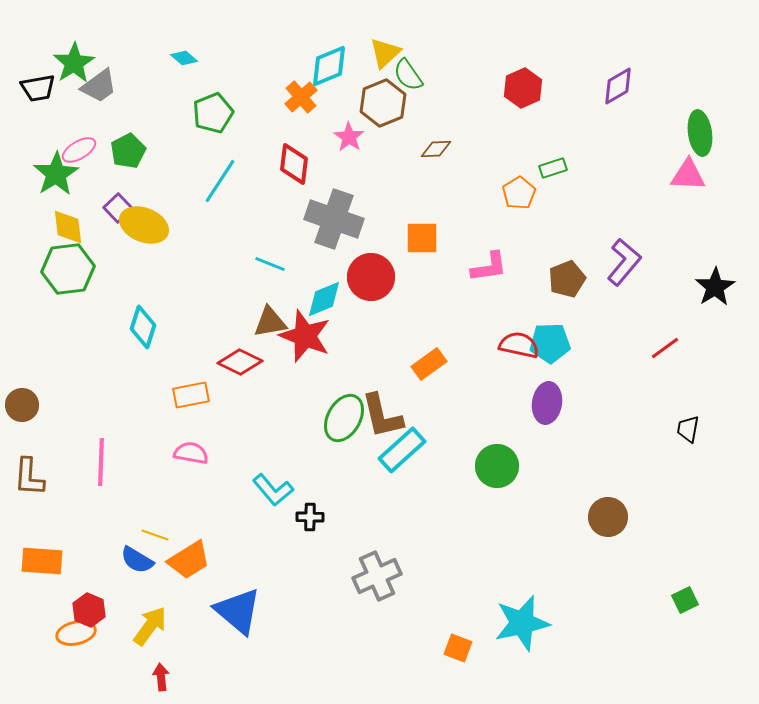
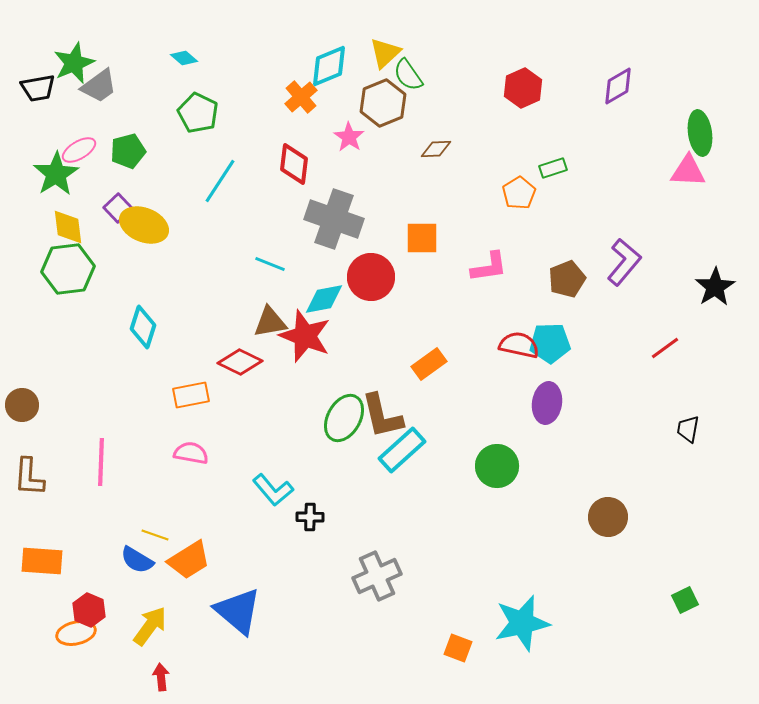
green star at (74, 63): rotated 9 degrees clockwise
green pentagon at (213, 113): moved 15 px left; rotated 24 degrees counterclockwise
green pentagon at (128, 151): rotated 12 degrees clockwise
pink triangle at (688, 175): moved 4 px up
cyan diamond at (324, 299): rotated 12 degrees clockwise
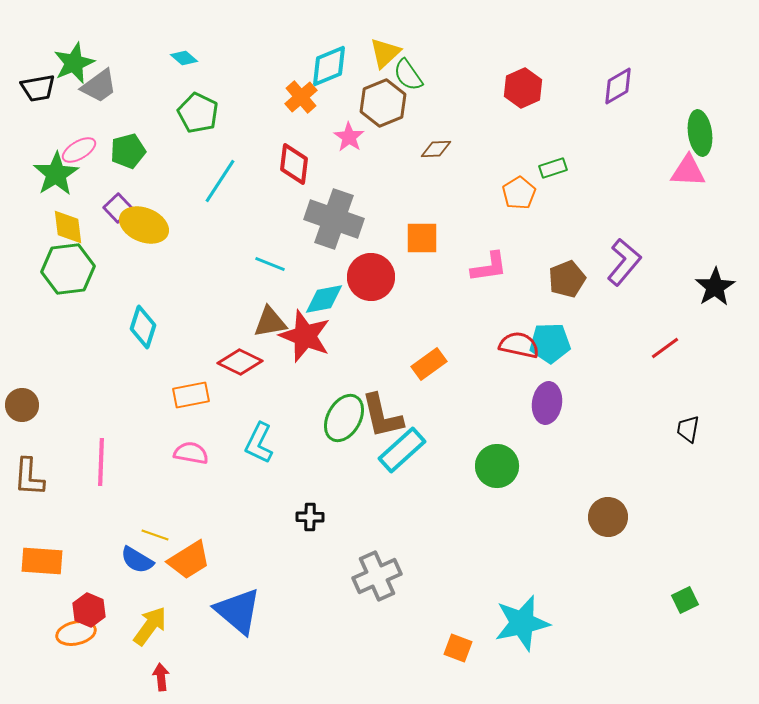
cyan L-shape at (273, 490): moved 14 px left, 47 px up; rotated 66 degrees clockwise
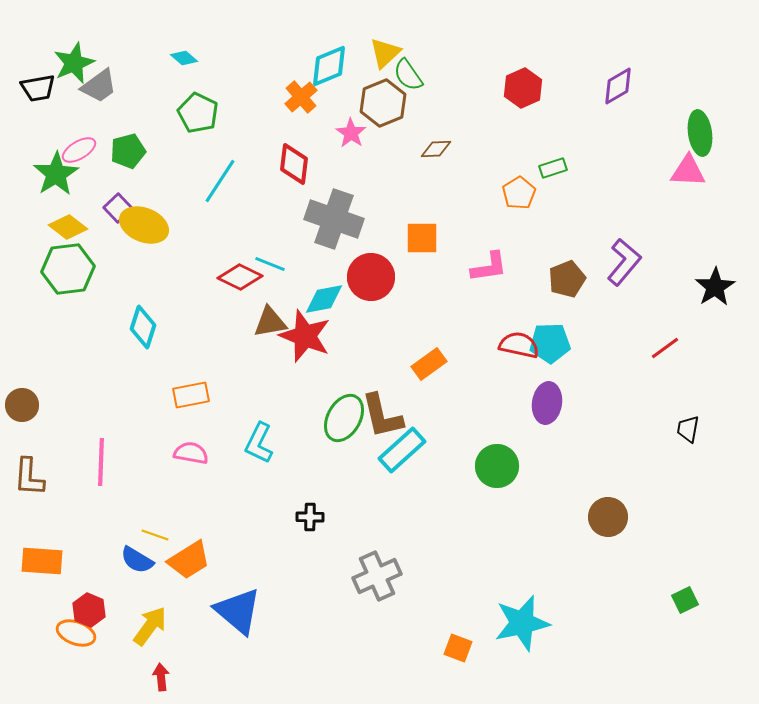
pink star at (349, 137): moved 2 px right, 4 px up
yellow diamond at (68, 227): rotated 45 degrees counterclockwise
red diamond at (240, 362): moved 85 px up
orange ellipse at (76, 633): rotated 33 degrees clockwise
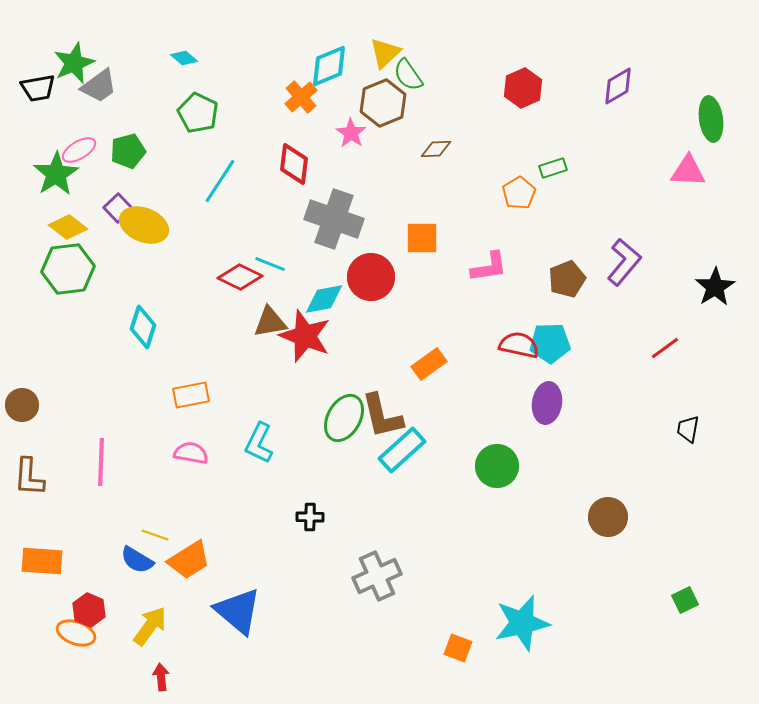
green ellipse at (700, 133): moved 11 px right, 14 px up
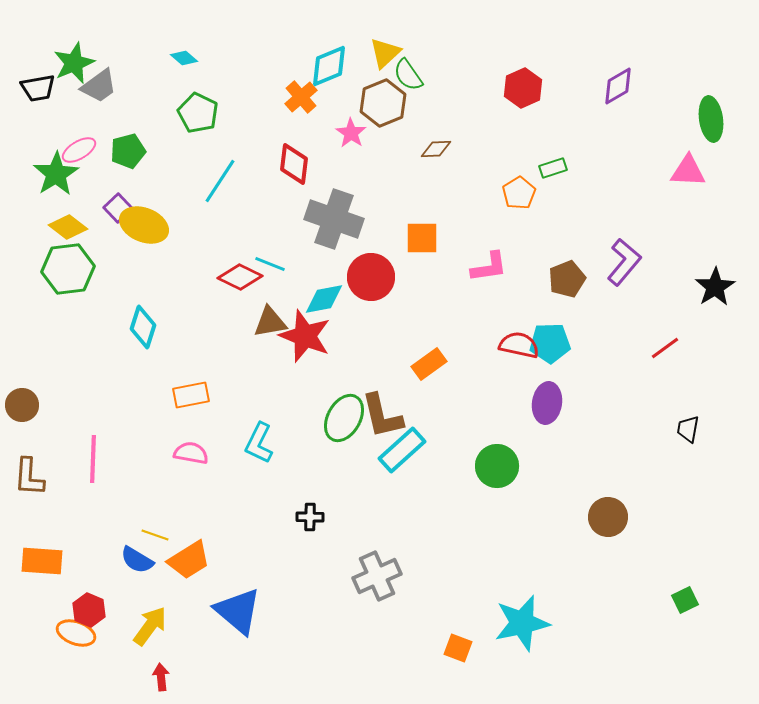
pink line at (101, 462): moved 8 px left, 3 px up
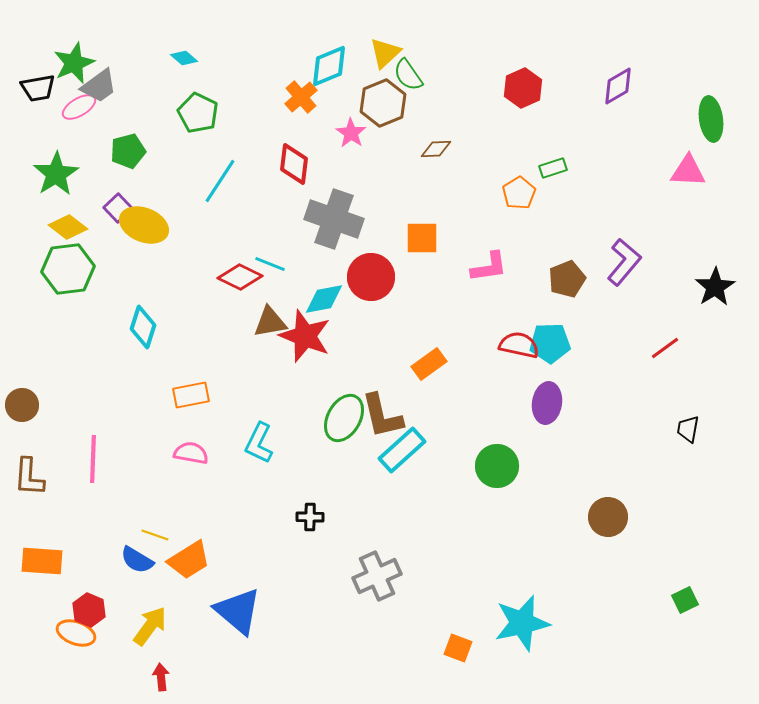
pink ellipse at (79, 150): moved 43 px up
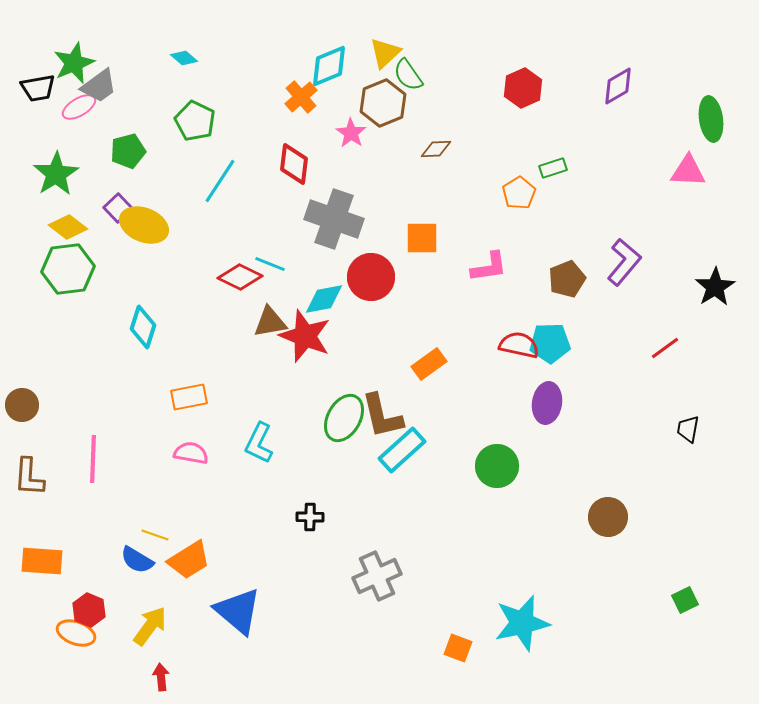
green pentagon at (198, 113): moved 3 px left, 8 px down
orange rectangle at (191, 395): moved 2 px left, 2 px down
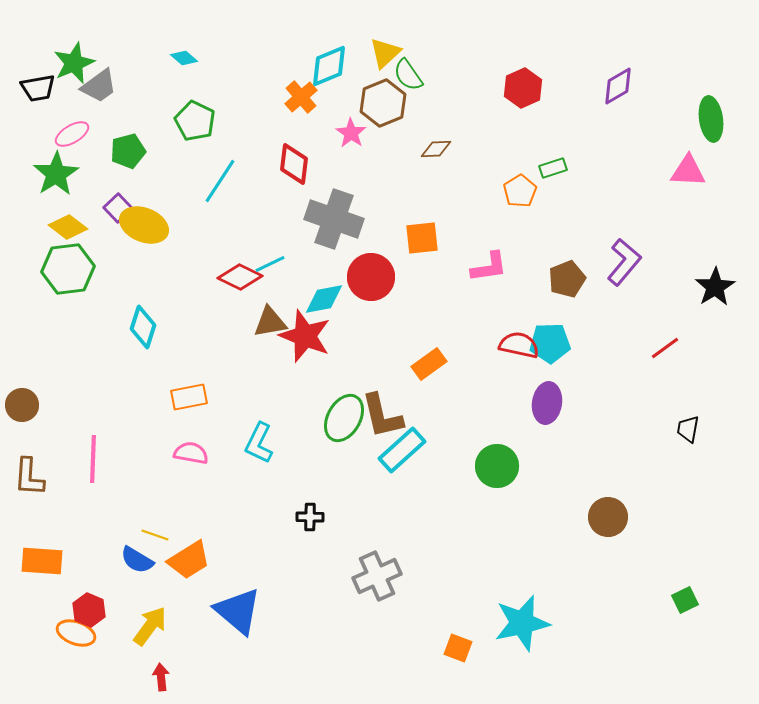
pink ellipse at (79, 107): moved 7 px left, 27 px down
orange pentagon at (519, 193): moved 1 px right, 2 px up
orange square at (422, 238): rotated 6 degrees counterclockwise
cyan line at (270, 264): rotated 48 degrees counterclockwise
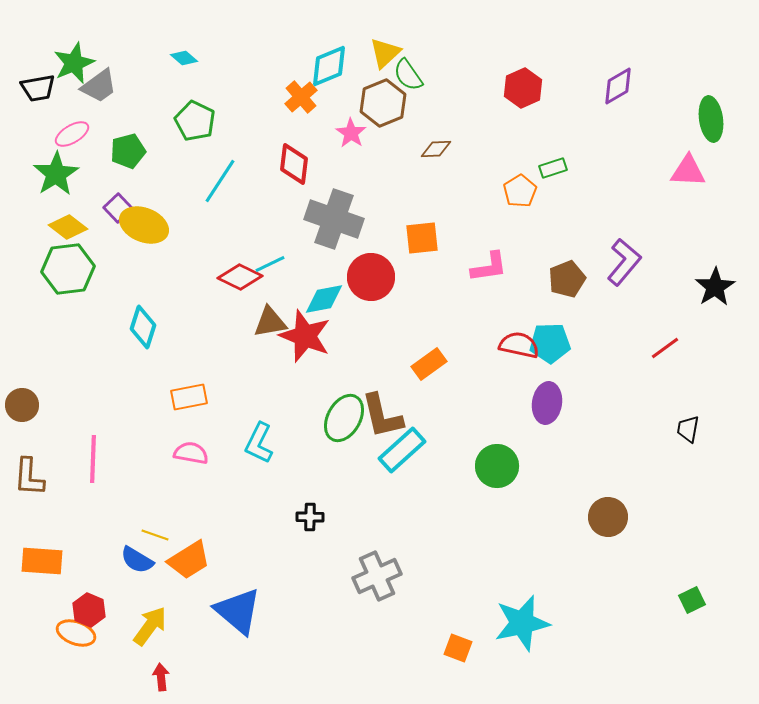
green square at (685, 600): moved 7 px right
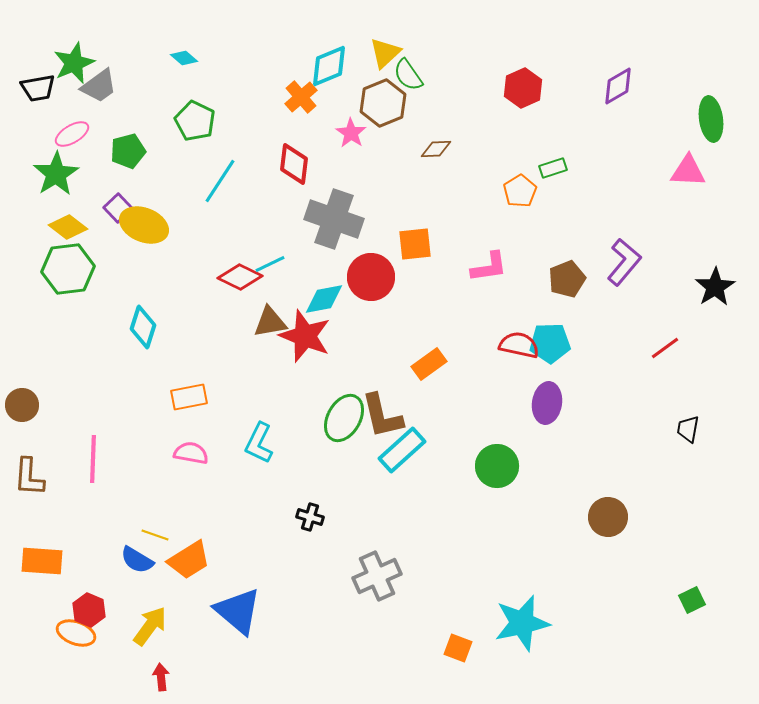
orange square at (422, 238): moved 7 px left, 6 px down
black cross at (310, 517): rotated 16 degrees clockwise
